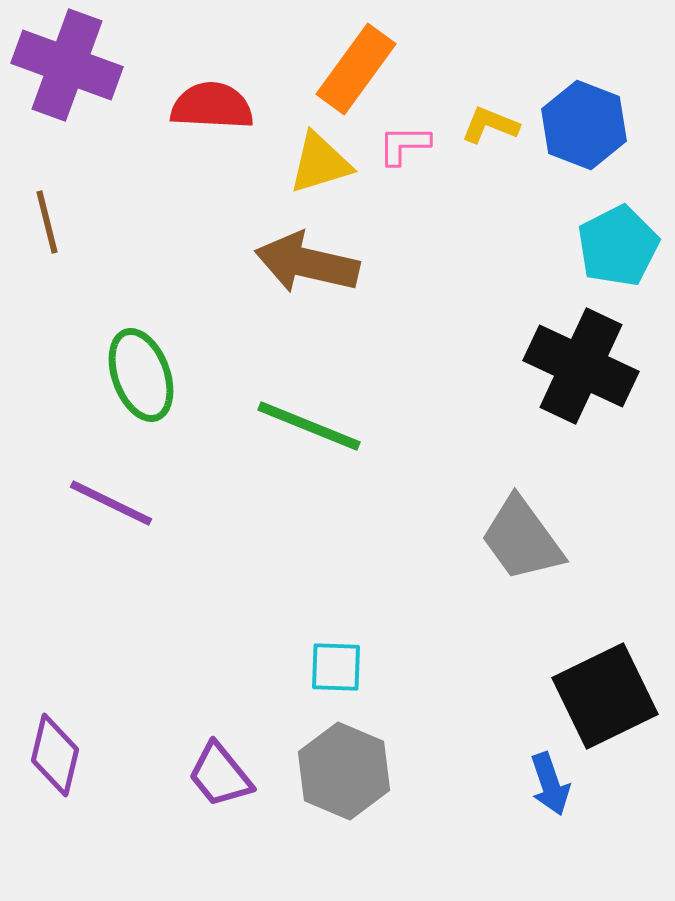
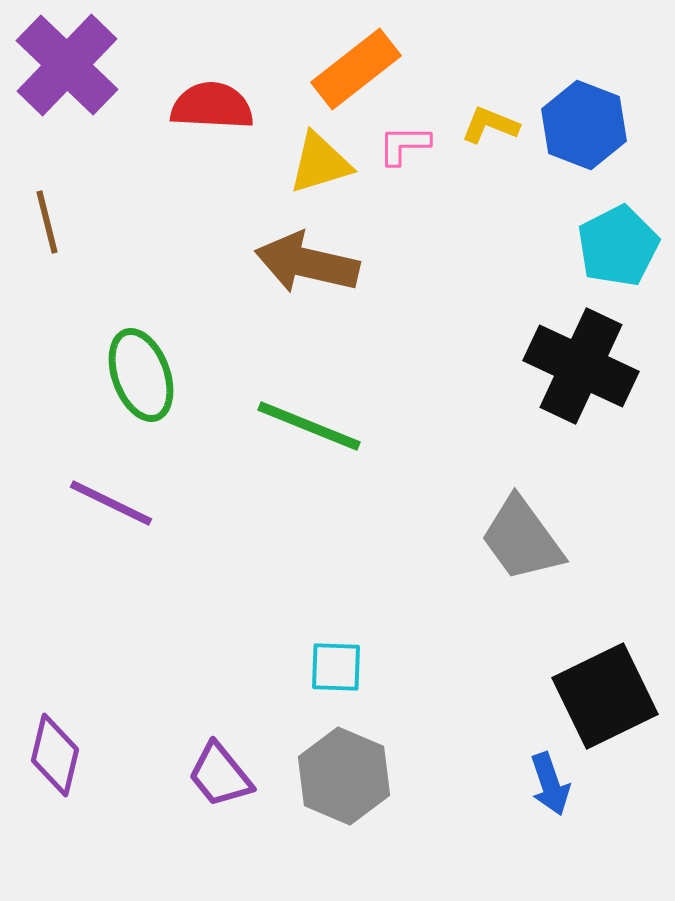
purple cross: rotated 24 degrees clockwise
orange rectangle: rotated 16 degrees clockwise
gray hexagon: moved 5 px down
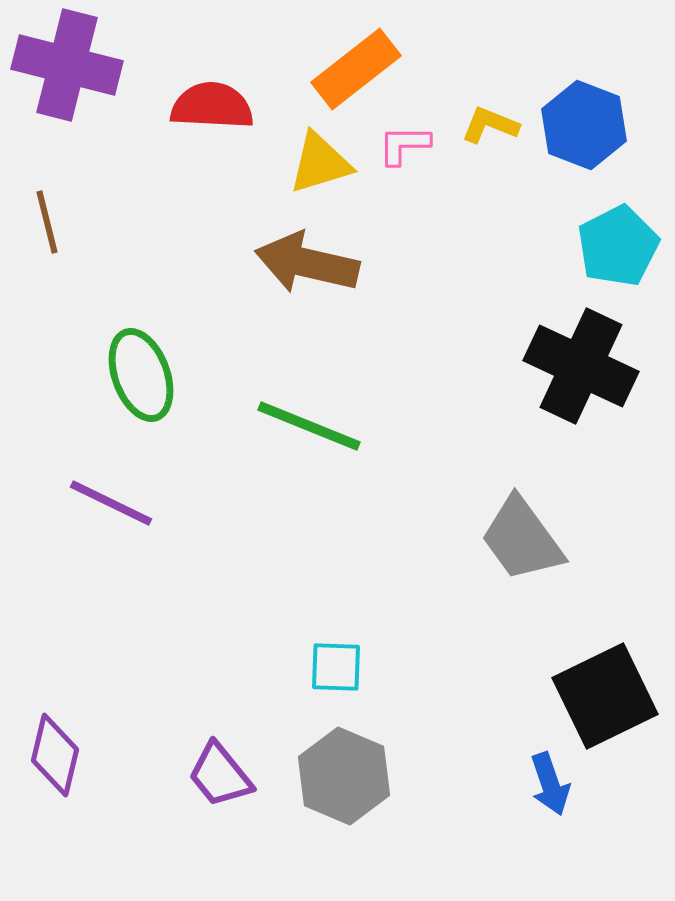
purple cross: rotated 30 degrees counterclockwise
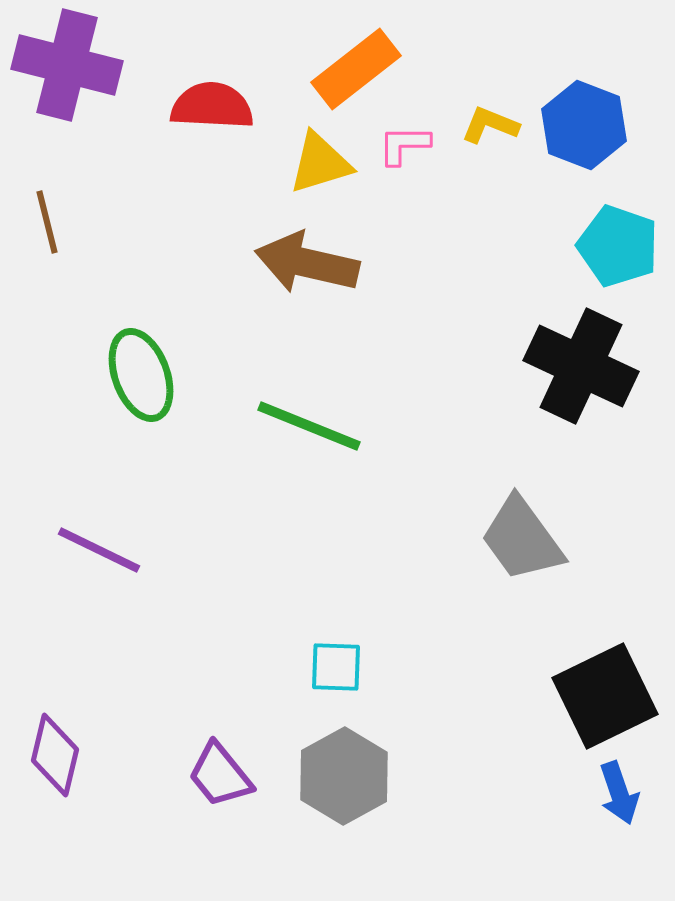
cyan pentagon: rotated 26 degrees counterclockwise
purple line: moved 12 px left, 47 px down
gray hexagon: rotated 8 degrees clockwise
blue arrow: moved 69 px right, 9 px down
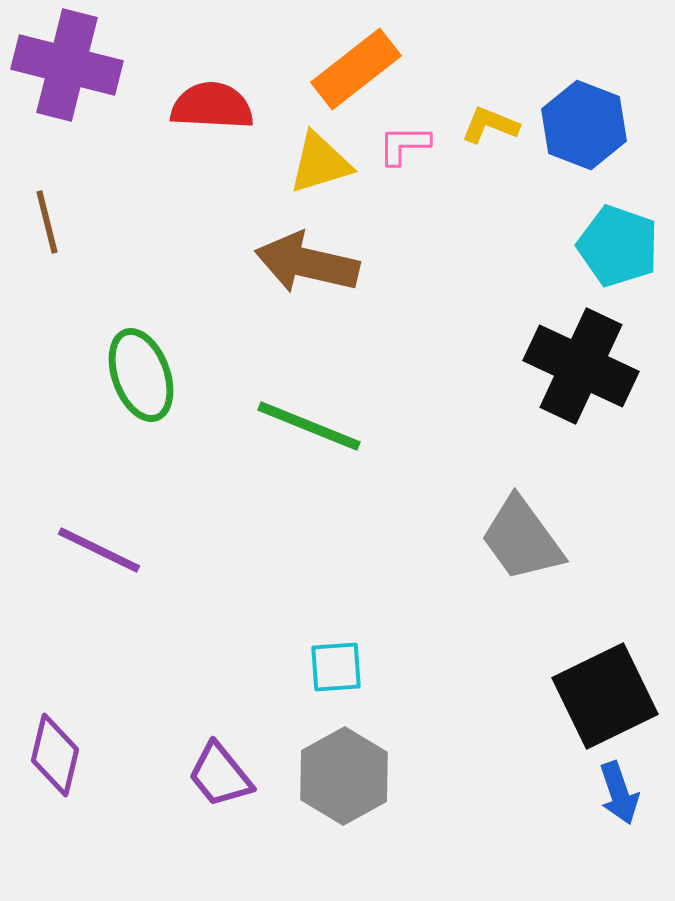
cyan square: rotated 6 degrees counterclockwise
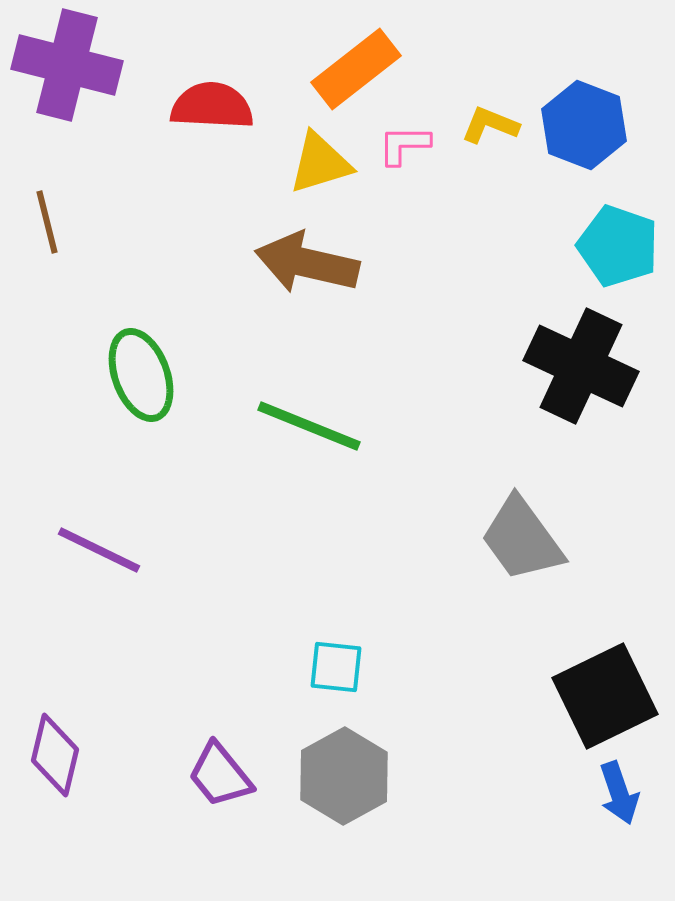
cyan square: rotated 10 degrees clockwise
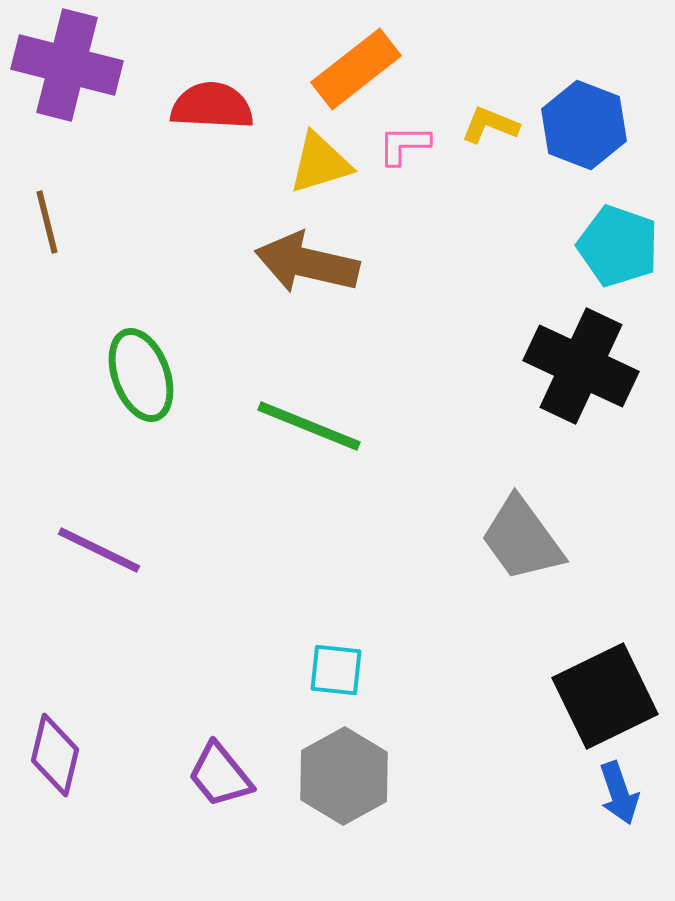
cyan square: moved 3 px down
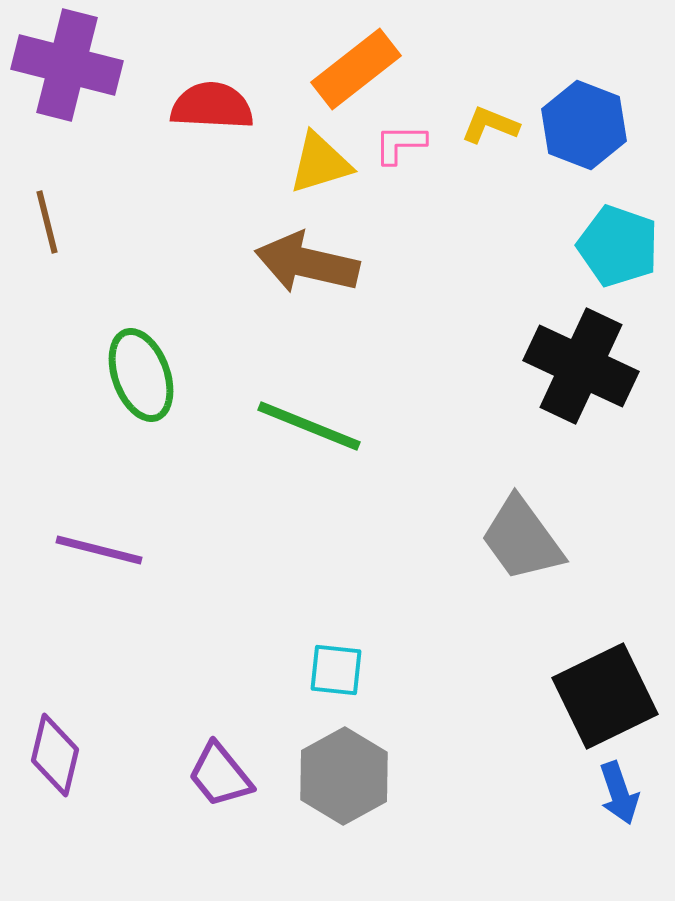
pink L-shape: moved 4 px left, 1 px up
purple line: rotated 12 degrees counterclockwise
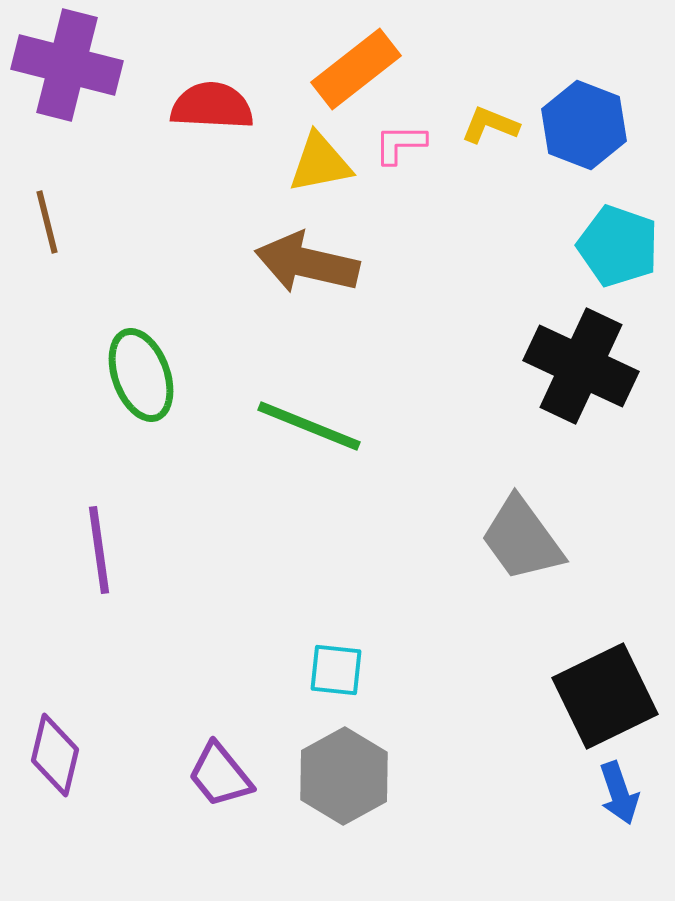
yellow triangle: rotated 6 degrees clockwise
purple line: rotated 68 degrees clockwise
